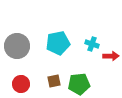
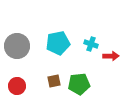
cyan cross: moved 1 px left
red circle: moved 4 px left, 2 px down
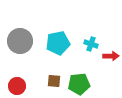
gray circle: moved 3 px right, 5 px up
brown square: rotated 16 degrees clockwise
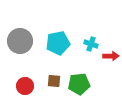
red circle: moved 8 px right
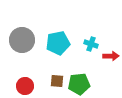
gray circle: moved 2 px right, 1 px up
brown square: moved 3 px right
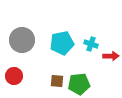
cyan pentagon: moved 4 px right
red circle: moved 11 px left, 10 px up
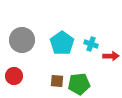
cyan pentagon: rotated 25 degrees counterclockwise
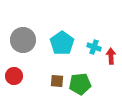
gray circle: moved 1 px right
cyan cross: moved 3 px right, 3 px down
red arrow: rotated 91 degrees counterclockwise
green pentagon: moved 1 px right
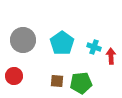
green pentagon: moved 1 px right, 1 px up
